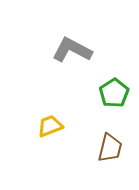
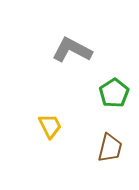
yellow trapezoid: rotated 84 degrees clockwise
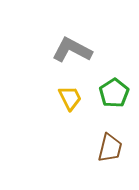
yellow trapezoid: moved 20 px right, 28 px up
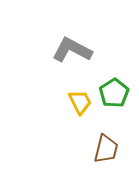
yellow trapezoid: moved 10 px right, 4 px down
brown trapezoid: moved 4 px left, 1 px down
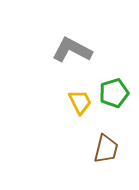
green pentagon: rotated 16 degrees clockwise
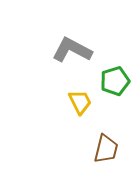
green pentagon: moved 1 px right, 12 px up
